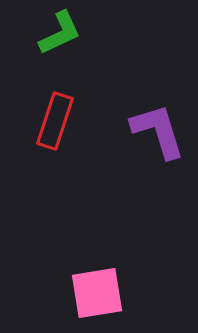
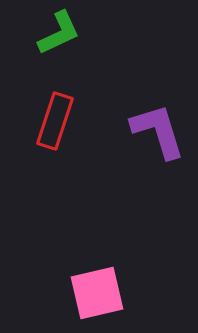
green L-shape: moved 1 px left
pink square: rotated 4 degrees counterclockwise
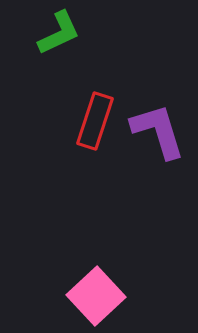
red rectangle: moved 40 px right
pink square: moved 1 px left, 3 px down; rotated 30 degrees counterclockwise
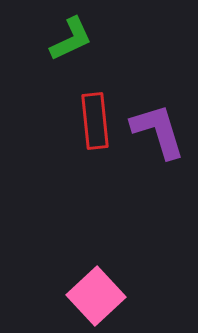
green L-shape: moved 12 px right, 6 px down
red rectangle: rotated 24 degrees counterclockwise
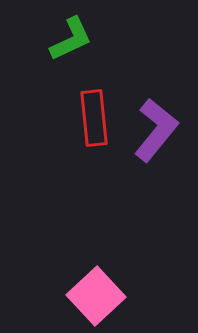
red rectangle: moved 1 px left, 3 px up
purple L-shape: moved 2 px left, 1 px up; rotated 56 degrees clockwise
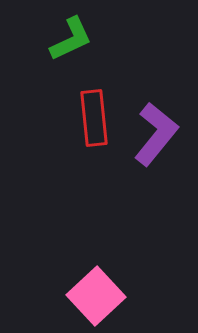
purple L-shape: moved 4 px down
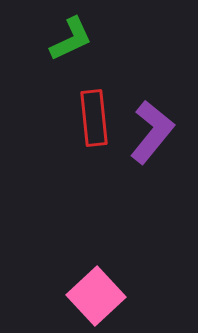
purple L-shape: moved 4 px left, 2 px up
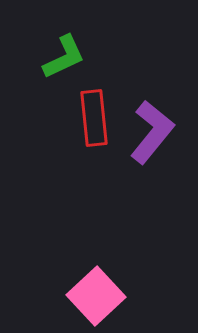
green L-shape: moved 7 px left, 18 px down
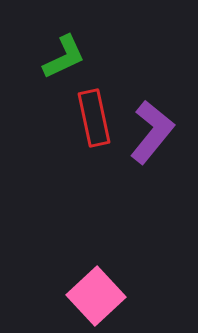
red rectangle: rotated 6 degrees counterclockwise
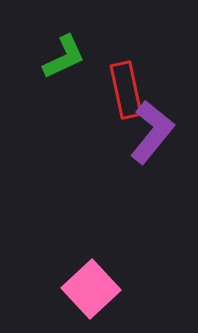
red rectangle: moved 32 px right, 28 px up
pink square: moved 5 px left, 7 px up
